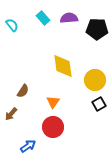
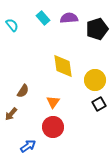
black pentagon: rotated 20 degrees counterclockwise
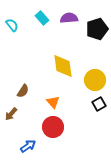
cyan rectangle: moved 1 px left
orange triangle: rotated 16 degrees counterclockwise
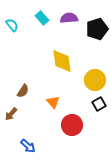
yellow diamond: moved 1 px left, 5 px up
red circle: moved 19 px right, 2 px up
blue arrow: rotated 77 degrees clockwise
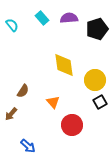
yellow diamond: moved 2 px right, 4 px down
black square: moved 1 px right, 2 px up
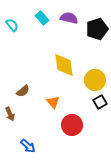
purple semicircle: rotated 18 degrees clockwise
brown semicircle: rotated 16 degrees clockwise
brown arrow: moved 1 px left; rotated 64 degrees counterclockwise
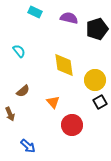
cyan rectangle: moved 7 px left, 6 px up; rotated 24 degrees counterclockwise
cyan semicircle: moved 7 px right, 26 px down
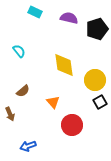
blue arrow: rotated 119 degrees clockwise
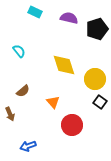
yellow diamond: rotated 10 degrees counterclockwise
yellow circle: moved 1 px up
black square: rotated 24 degrees counterclockwise
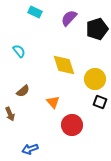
purple semicircle: rotated 60 degrees counterclockwise
black square: rotated 16 degrees counterclockwise
blue arrow: moved 2 px right, 3 px down
